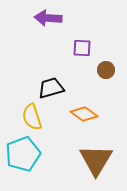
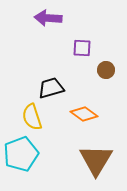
cyan pentagon: moved 2 px left
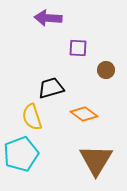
purple square: moved 4 px left
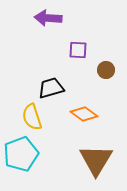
purple square: moved 2 px down
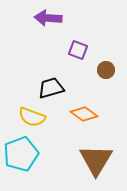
purple square: rotated 18 degrees clockwise
yellow semicircle: rotated 52 degrees counterclockwise
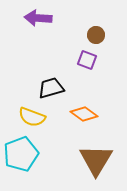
purple arrow: moved 10 px left
purple square: moved 9 px right, 10 px down
brown circle: moved 10 px left, 35 px up
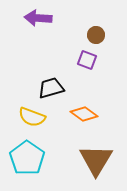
cyan pentagon: moved 6 px right, 4 px down; rotated 16 degrees counterclockwise
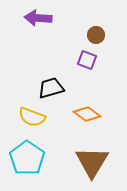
orange diamond: moved 3 px right
brown triangle: moved 4 px left, 2 px down
